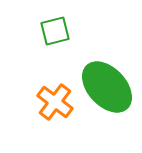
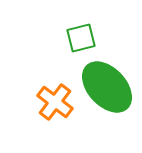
green square: moved 26 px right, 7 px down
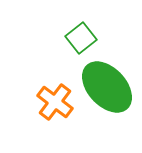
green square: rotated 24 degrees counterclockwise
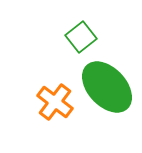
green square: moved 1 px up
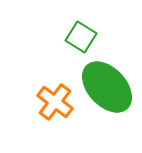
green square: rotated 20 degrees counterclockwise
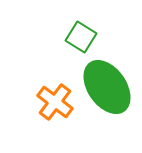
green ellipse: rotated 8 degrees clockwise
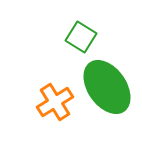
orange cross: rotated 21 degrees clockwise
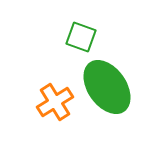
green square: rotated 12 degrees counterclockwise
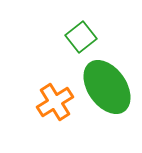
green square: rotated 32 degrees clockwise
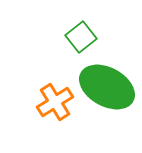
green ellipse: rotated 26 degrees counterclockwise
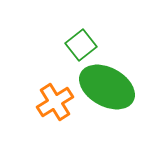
green square: moved 8 px down
